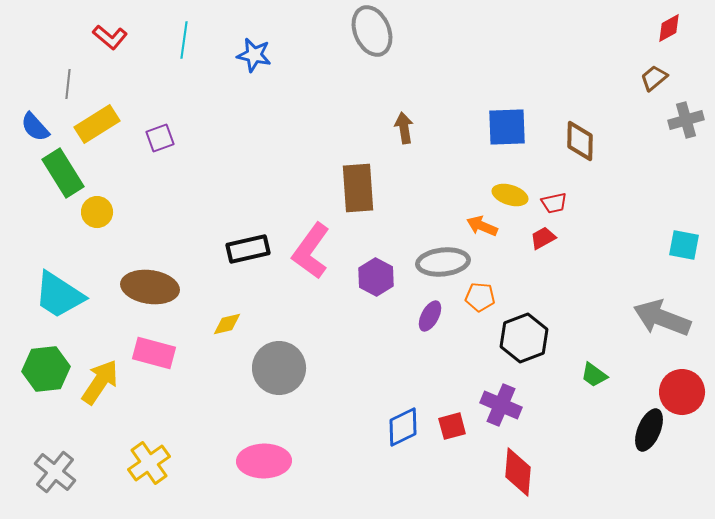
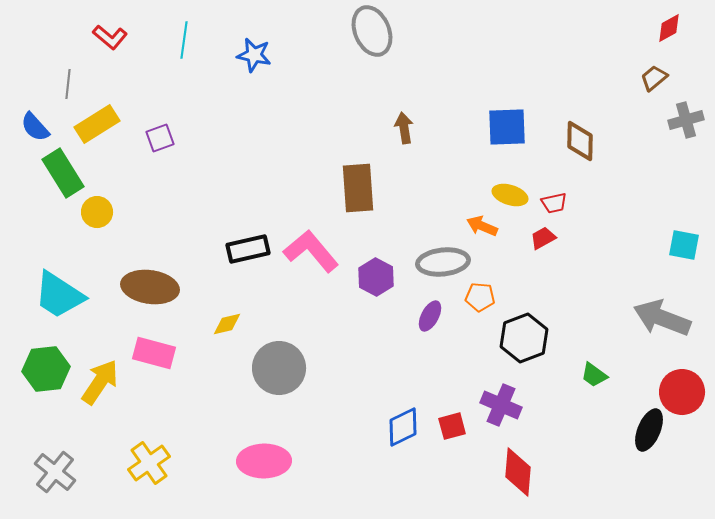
pink L-shape at (311, 251): rotated 104 degrees clockwise
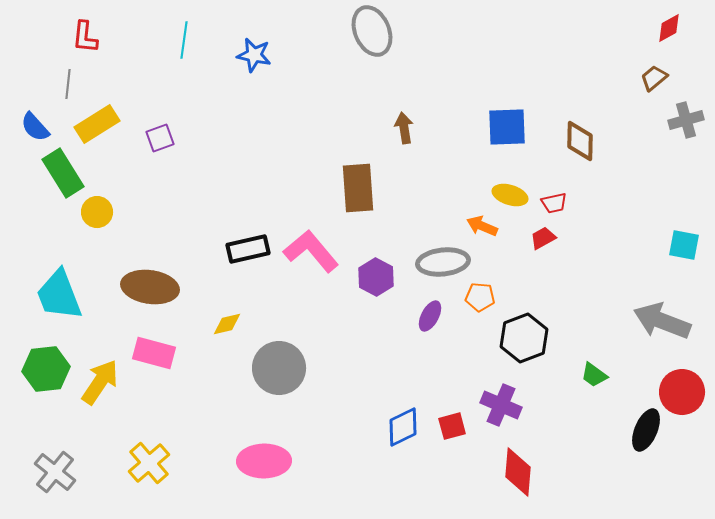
red L-shape at (110, 37): moved 25 px left; rotated 56 degrees clockwise
cyan trapezoid at (59, 295): rotated 36 degrees clockwise
gray arrow at (662, 318): moved 3 px down
black ellipse at (649, 430): moved 3 px left
yellow cross at (149, 463): rotated 6 degrees counterclockwise
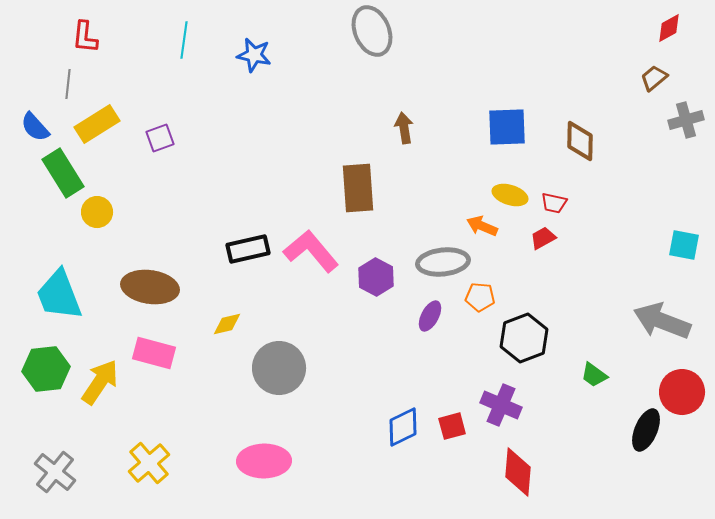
red trapezoid at (554, 203): rotated 24 degrees clockwise
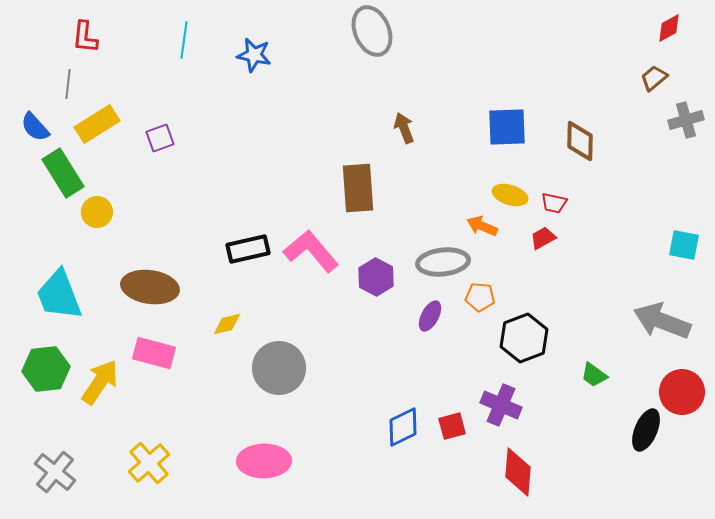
brown arrow at (404, 128): rotated 12 degrees counterclockwise
